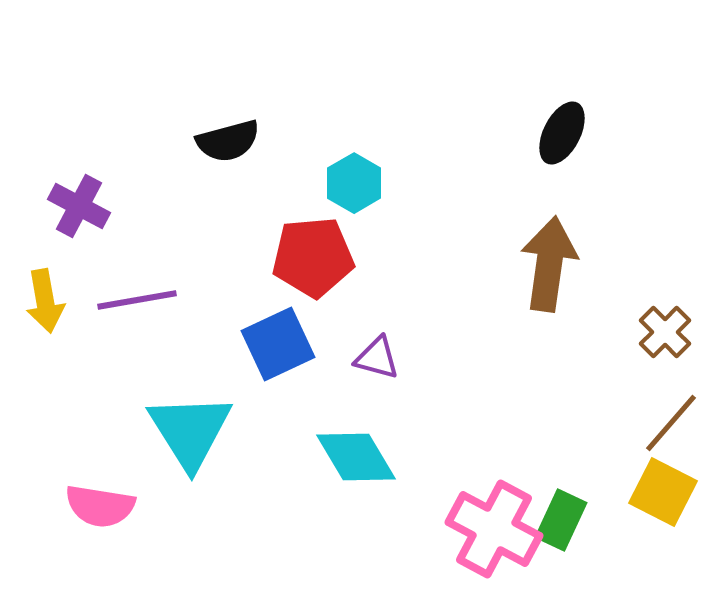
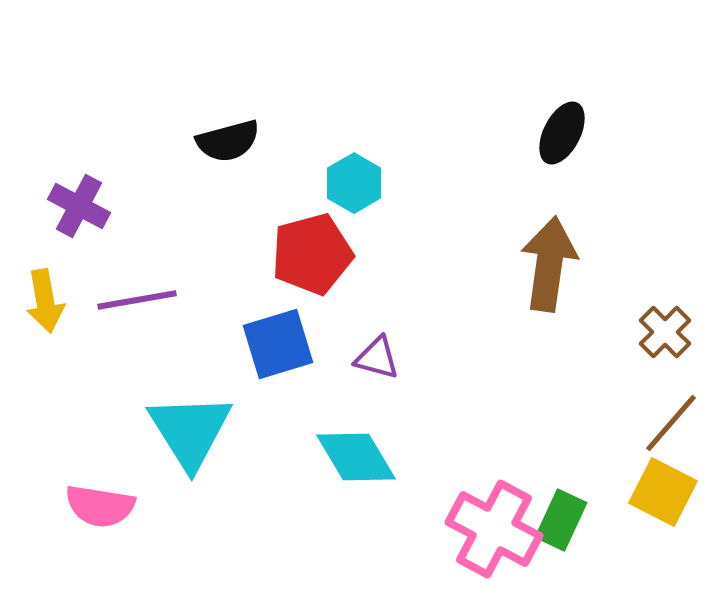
red pentagon: moved 1 px left, 3 px up; rotated 10 degrees counterclockwise
blue square: rotated 8 degrees clockwise
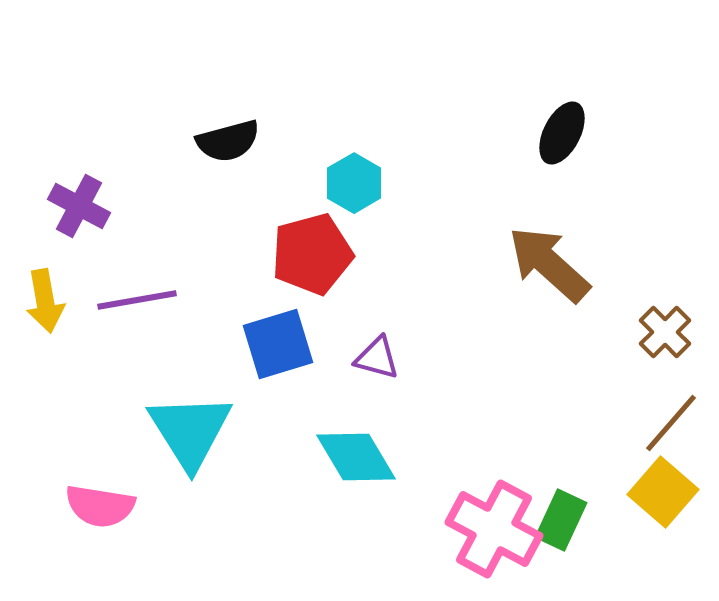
brown arrow: rotated 56 degrees counterclockwise
yellow square: rotated 14 degrees clockwise
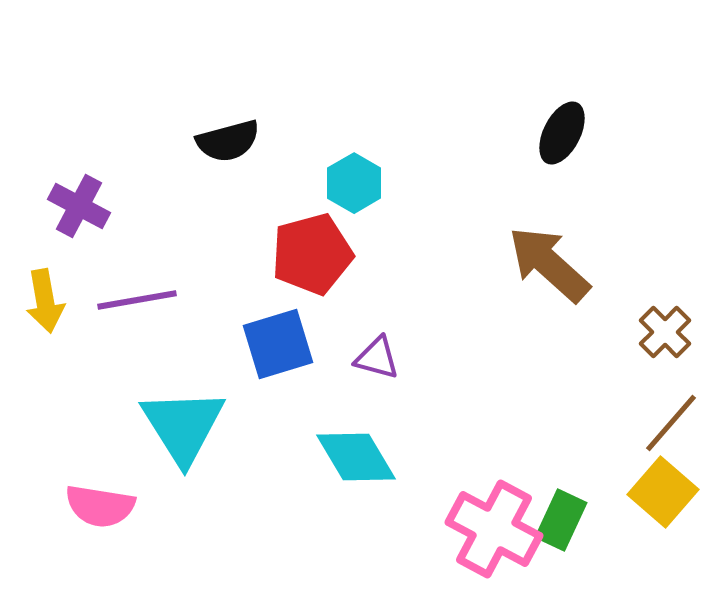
cyan triangle: moved 7 px left, 5 px up
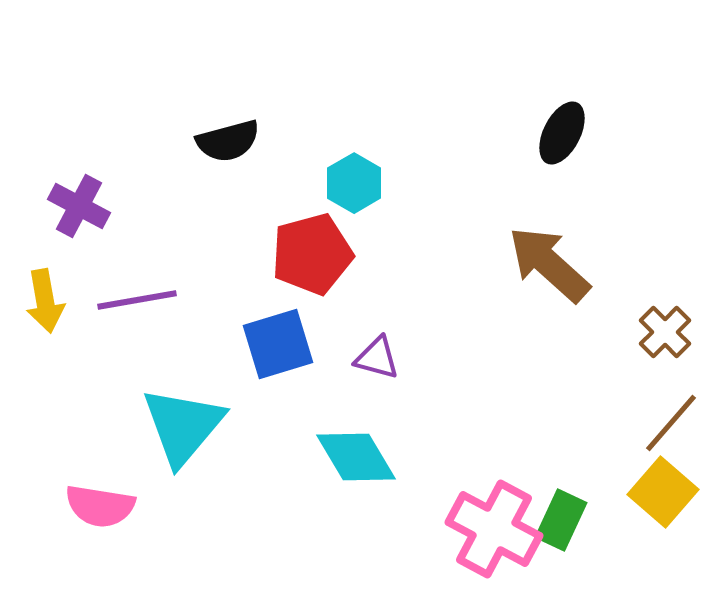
cyan triangle: rotated 12 degrees clockwise
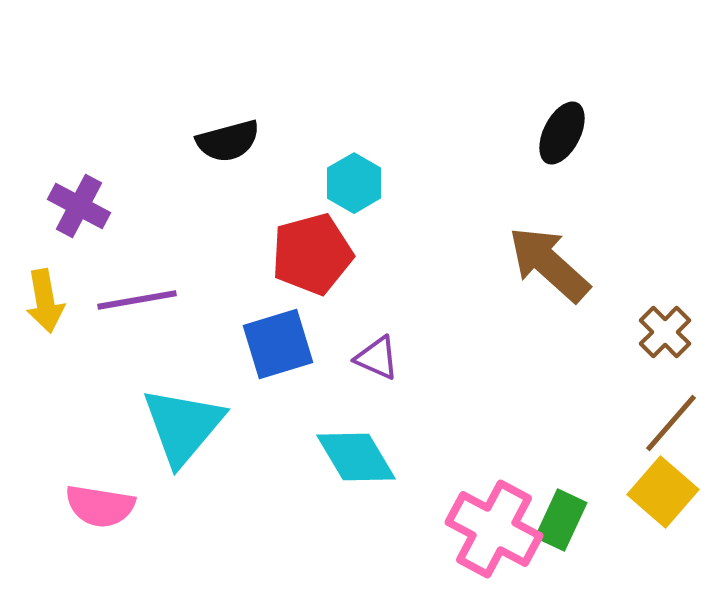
purple triangle: rotated 9 degrees clockwise
